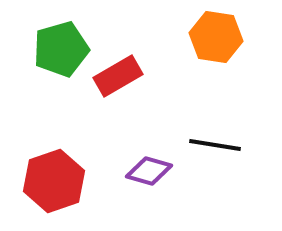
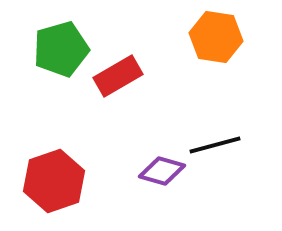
black line: rotated 24 degrees counterclockwise
purple diamond: moved 13 px right
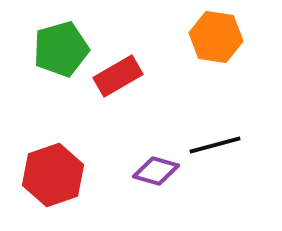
purple diamond: moved 6 px left
red hexagon: moved 1 px left, 6 px up
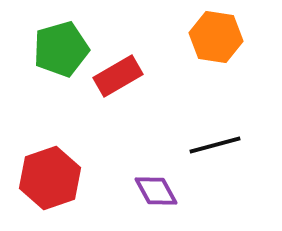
purple diamond: moved 20 px down; rotated 45 degrees clockwise
red hexagon: moved 3 px left, 3 px down
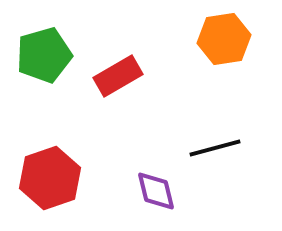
orange hexagon: moved 8 px right, 2 px down; rotated 18 degrees counterclockwise
green pentagon: moved 17 px left, 6 px down
black line: moved 3 px down
purple diamond: rotated 15 degrees clockwise
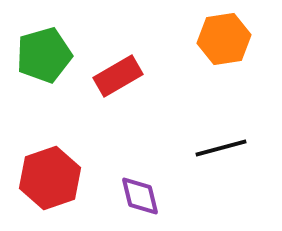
black line: moved 6 px right
purple diamond: moved 16 px left, 5 px down
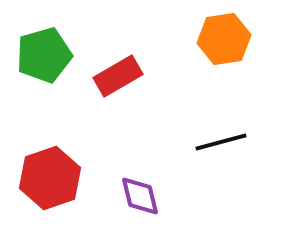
black line: moved 6 px up
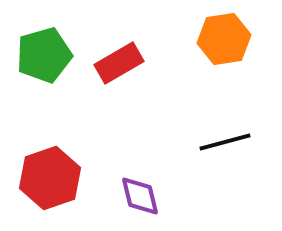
red rectangle: moved 1 px right, 13 px up
black line: moved 4 px right
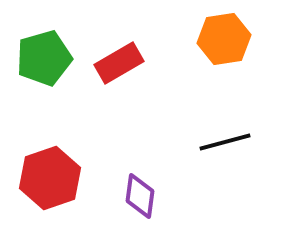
green pentagon: moved 3 px down
purple diamond: rotated 21 degrees clockwise
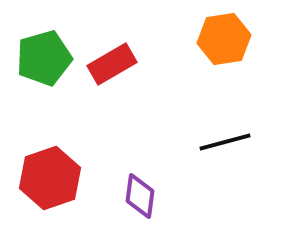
red rectangle: moved 7 px left, 1 px down
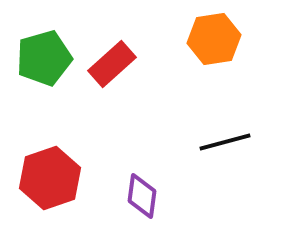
orange hexagon: moved 10 px left
red rectangle: rotated 12 degrees counterclockwise
purple diamond: moved 2 px right
